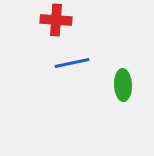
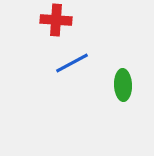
blue line: rotated 16 degrees counterclockwise
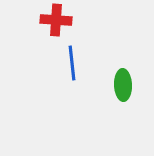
blue line: rotated 68 degrees counterclockwise
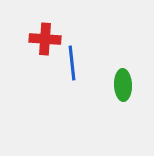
red cross: moved 11 px left, 19 px down
